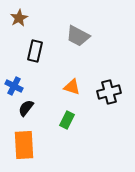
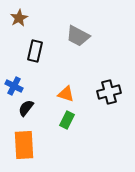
orange triangle: moved 6 px left, 7 px down
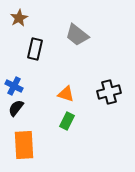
gray trapezoid: moved 1 px left, 1 px up; rotated 10 degrees clockwise
black rectangle: moved 2 px up
black semicircle: moved 10 px left
green rectangle: moved 1 px down
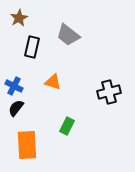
gray trapezoid: moved 9 px left
black rectangle: moved 3 px left, 2 px up
orange triangle: moved 13 px left, 12 px up
green rectangle: moved 5 px down
orange rectangle: moved 3 px right
